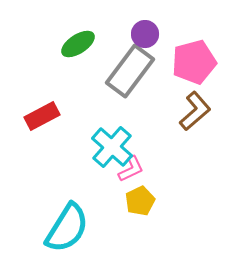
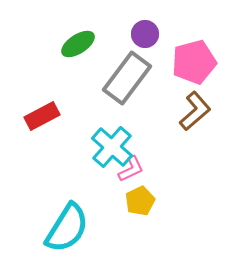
gray rectangle: moved 3 px left, 7 px down
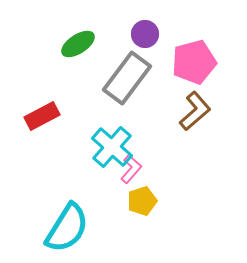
pink L-shape: rotated 24 degrees counterclockwise
yellow pentagon: moved 2 px right; rotated 8 degrees clockwise
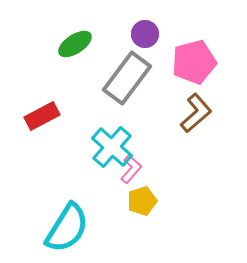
green ellipse: moved 3 px left
brown L-shape: moved 1 px right, 2 px down
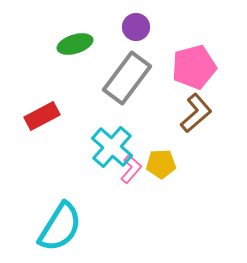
purple circle: moved 9 px left, 7 px up
green ellipse: rotated 16 degrees clockwise
pink pentagon: moved 5 px down
yellow pentagon: moved 19 px right, 37 px up; rotated 16 degrees clockwise
cyan semicircle: moved 7 px left, 1 px up
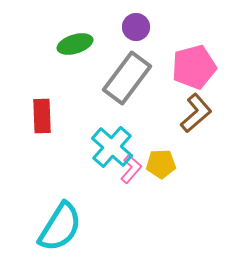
red rectangle: rotated 64 degrees counterclockwise
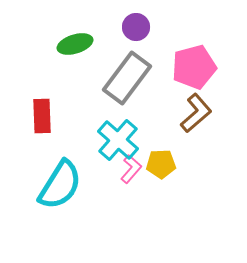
cyan cross: moved 6 px right, 7 px up
cyan semicircle: moved 42 px up
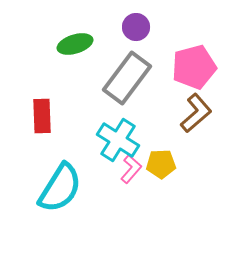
cyan cross: rotated 9 degrees counterclockwise
cyan semicircle: moved 3 px down
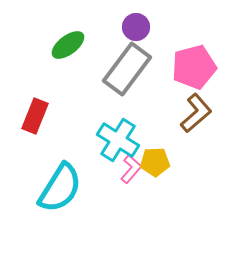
green ellipse: moved 7 px left, 1 px down; rotated 20 degrees counterclockwise
gray rectangle: moved 9 px up
red rectangle: moved 7 px left; rotated 24 degrees clockwise
yellow pentagon: moved 6 px left, 2 px up
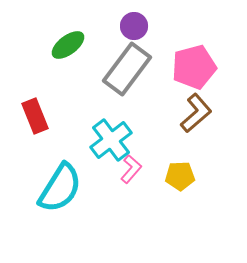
purple circle: moved 2 px left, 1 px up
red rectangle: rotated 44 degrees counterclockwise
cyan cross: moved 7 px left; rotated 21 degrees clockwise
yellow pentagon: moved 25 px right, 14 px down
